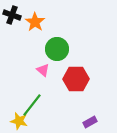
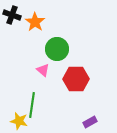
green line: rotated 30 degrees counterclockwise
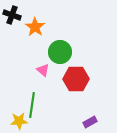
orange star: moved 5 px down
green circle: moved 3 px right, 3 px down
yellow star: rotated 18 degrees counterclockwise
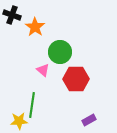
purple rectangle: moved 1 px left, 2 px up
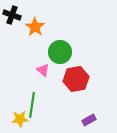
red hexagon: rotated 10 degrees counterclockwise
yellow star: moved 1 px right, 2 px up
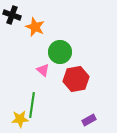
orange star: rotated 12 degrees counterclockwise
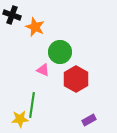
pink triangle: rotated 16 degrees counterclockwise
red hexagon: rotated 20 degrees counterclockwise
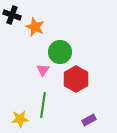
pink triangle: rotated 40 degrees clockwise
green line: moved 11 px right
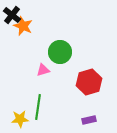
black cross: rotated 18 degrees clockwise
orange star: moved 12 px left, 1 px up
pink triangle: rotated 40 degrees clockwise
red hexagon: moved 13 px right, 3 px down; rotated 15 degrees clockwise
green line: moved 5 px left, 2 px down
purple rectangle: rotated 16 degrees clockwise
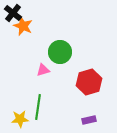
black cross: moved 1 px right, 2 px up
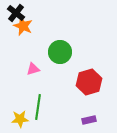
black cross: moved 3 px right
pink triangle: moved 10 px left, 1 px up
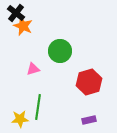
green circle: moved 1 px up
